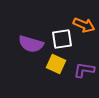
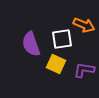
purple semicircle: rotated 55 degrees clockwise
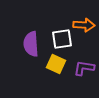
orange arrow: rotated 20 degrees counterclockwise
purple semicircle: rotated 15 degrees clockwise
purple L-shape: moved 2 px up
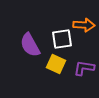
purple semicircle: moved 1 px left, 1 px down; rotated 25 degrees counterclockwise
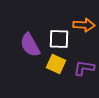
white square: moved 3 px left; rotated 10 degrees clockwise
